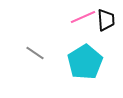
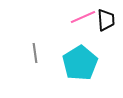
gray line: rotated 48 degrees clockwise
cyan pentagon: moved 5 px left, 1 px down
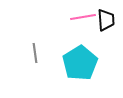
pink line: rotated 15 degrees clockwise
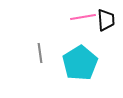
gray line: moved 5 px right
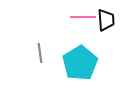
pink line: rotated 10 degrees clockwise
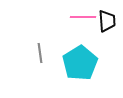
black trapezoid: moved 1 px right, 1 px down
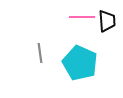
pink line: moved 1 px left
cyan pentagon: rotated 16 degrees counterclockwise
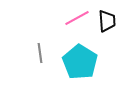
pink line: moved 5 px left, 1 px down; rotated 30 degrees counterclockwise
cyan pentagon: moved 1 px up; rotated 8 degrees clockwise
